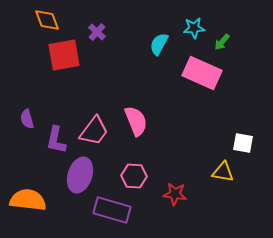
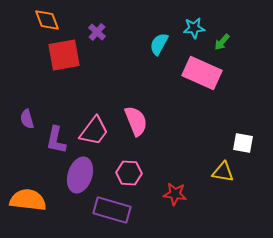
pink hexagon: moved 5 px left, 3 px up
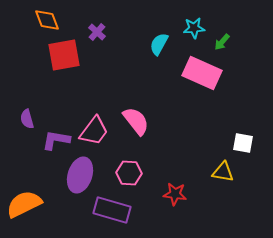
pink semicircle: rotated 16 degrees counterclockwise
purple L-shape: rotated 88 degrees clockwise
orange semicircle: moved 4 px left, 4 px down; rotated 33 degrees counterclockwise
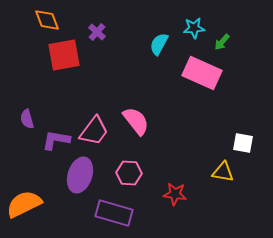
purple rectangle: moved 2 px right, 3 px down
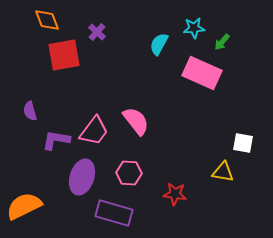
purple semicircle: moved 3 px right, 8 px up
purple ellipse: moved 2 px right, 2 px down
orange semicircle: moved 2 px down
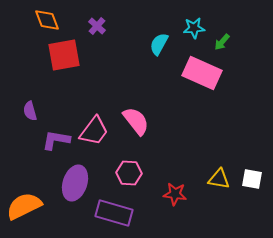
purple cross: moved 6 px up
white square: moved 9 px right, 36 px down
yellow triangle: moved 4 px left, 7 px down
purple ellipse: moved 7 px left, 6 px down
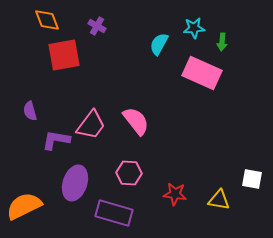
purple cross: rotated 12 degrees counterclockwise
green arrow: rotated 36 degrees counterclockwise
pink trapezoid: moved 3 px left, 6 px up
yellow triangle: moved 21 px down
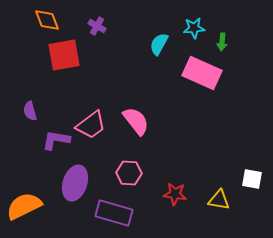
pink trapezoid: rotated 16 degrees clockwise
